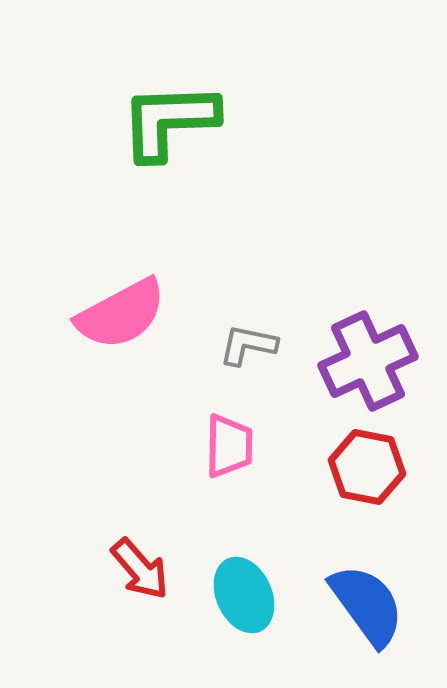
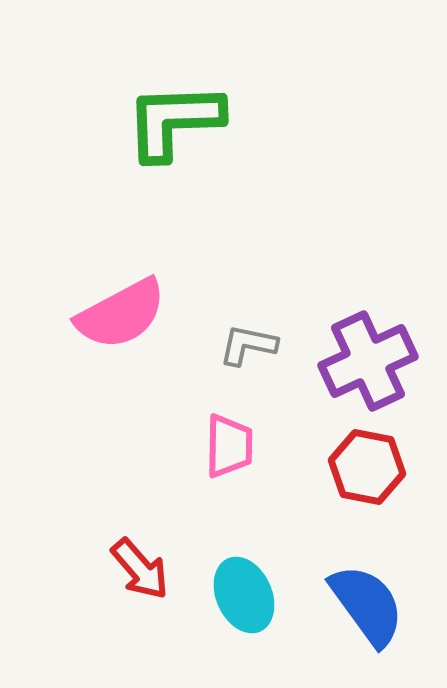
green L-shape: moved 5 px right
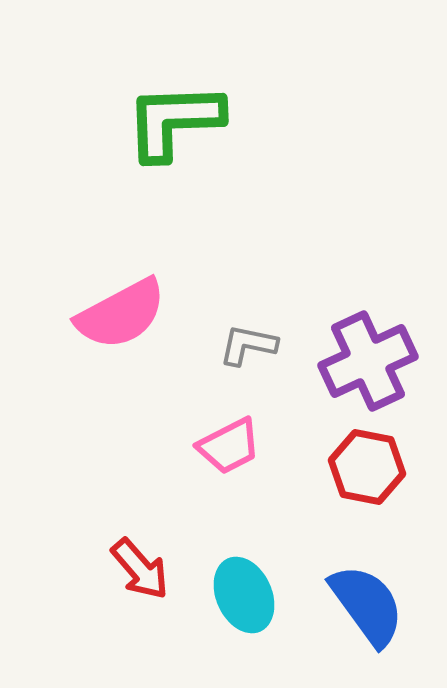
pink trapezoid: rotated 62 degrees clockwise
